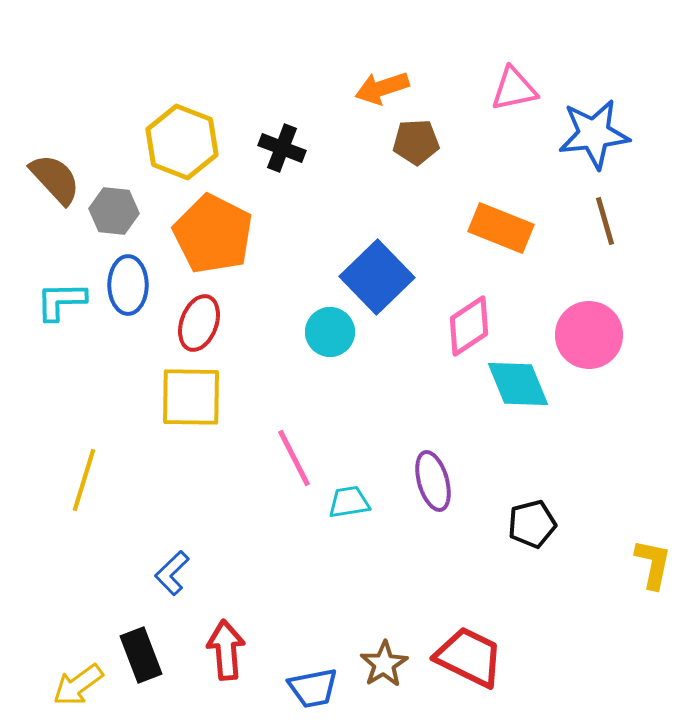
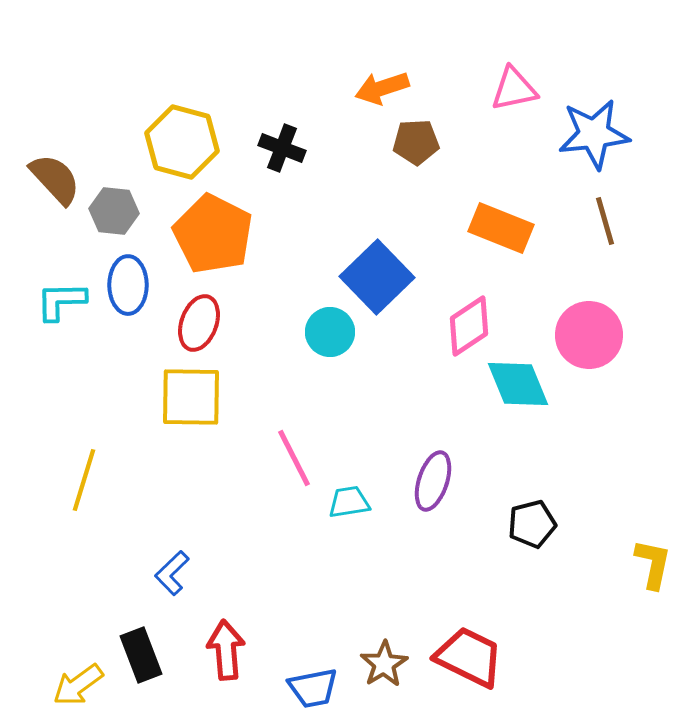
yellow hexagon: rotated 6 degrees counterclockwise
purple ellipse: rotated 34 degrees clockwise
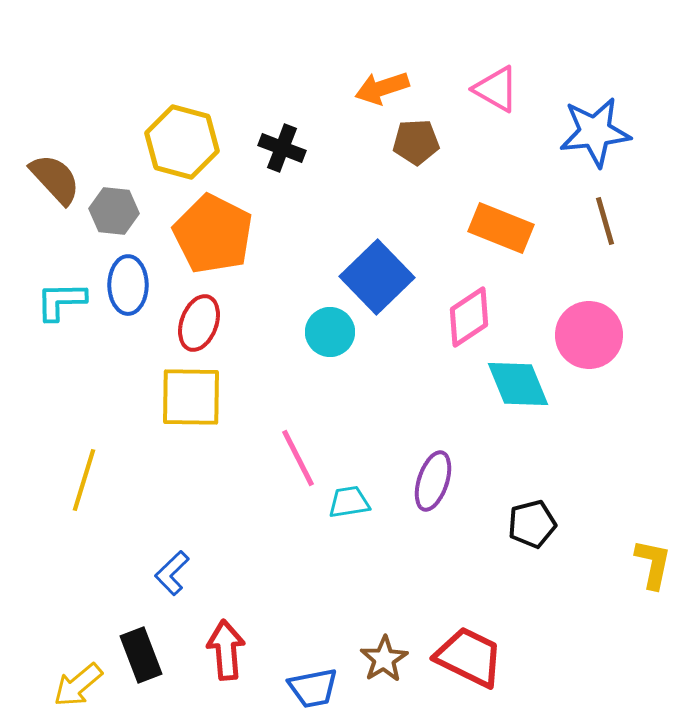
pink triangle: moved 18 px left; rotated 42 degrees clockwise
blue star: moved 1 px right, 2 px up
pink diamond: moved 9 px up
pink line: moved 4 px right
brown star: moved 5 px up
yellow arrow: rotated 4 degrees counterclockwise
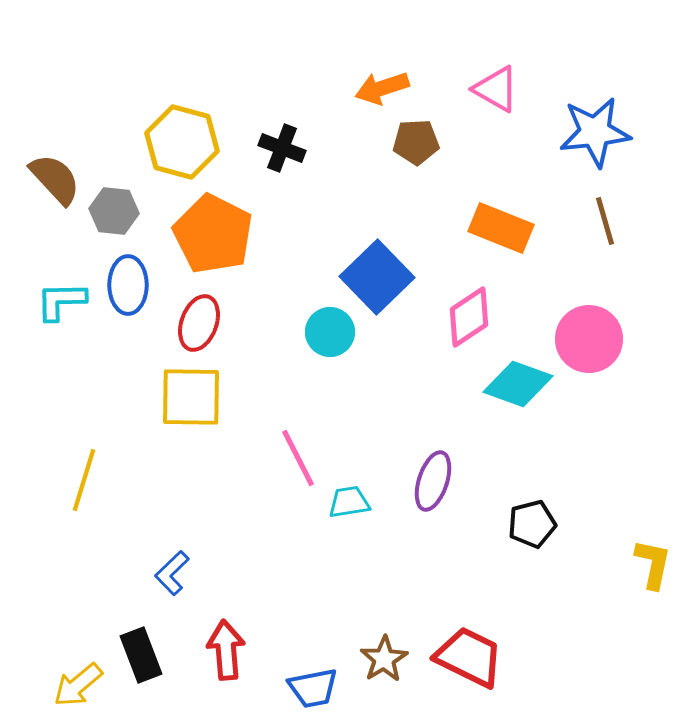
pink circle: moved 4 px down
cyan diamond: rotated 48 degrees counterclockwise
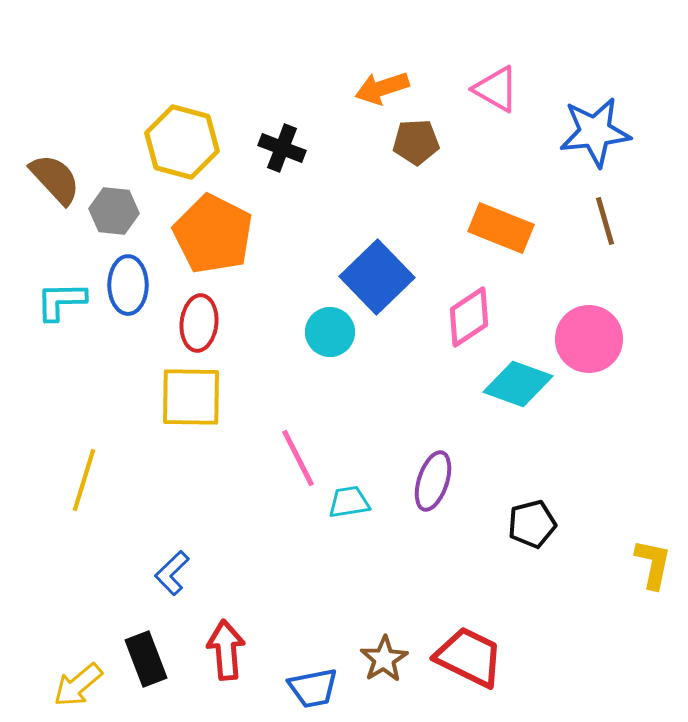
red ellipse: rotated 14 degrees counterclockwise
black rectangle: moved 5 px right, 4 px down
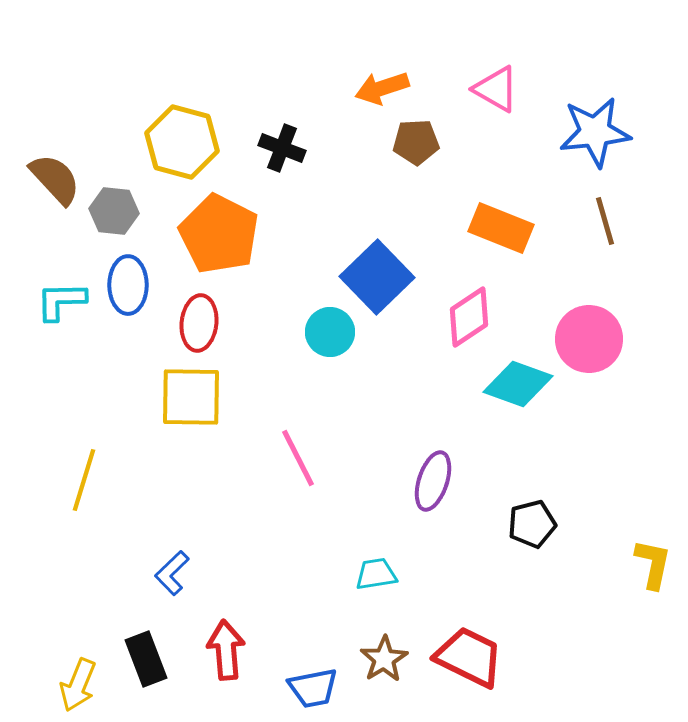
orange pentagon: moved 6 px right
cyan trapezoid: moved 27 px right, 72 px down
yellow arrow: rotated 28 degrees counterclockwise
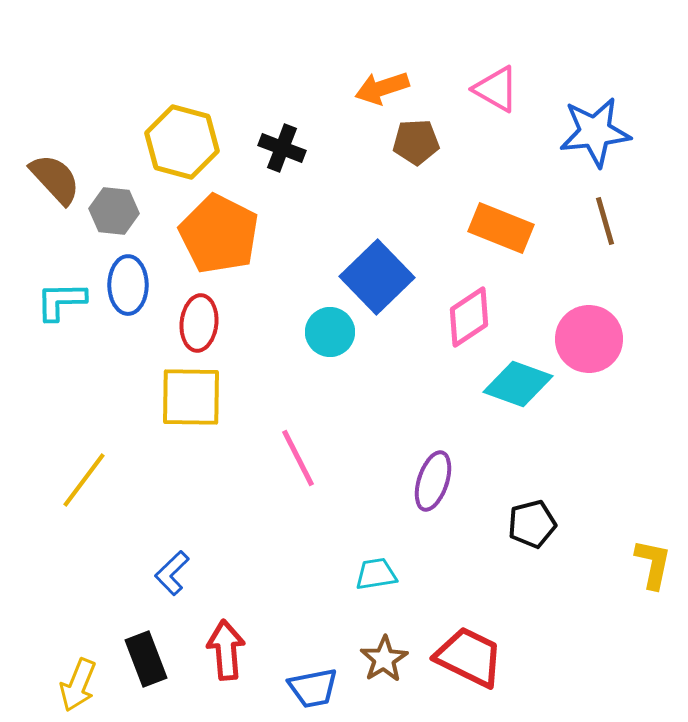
yellow line: rotated 20 degrees clockwise
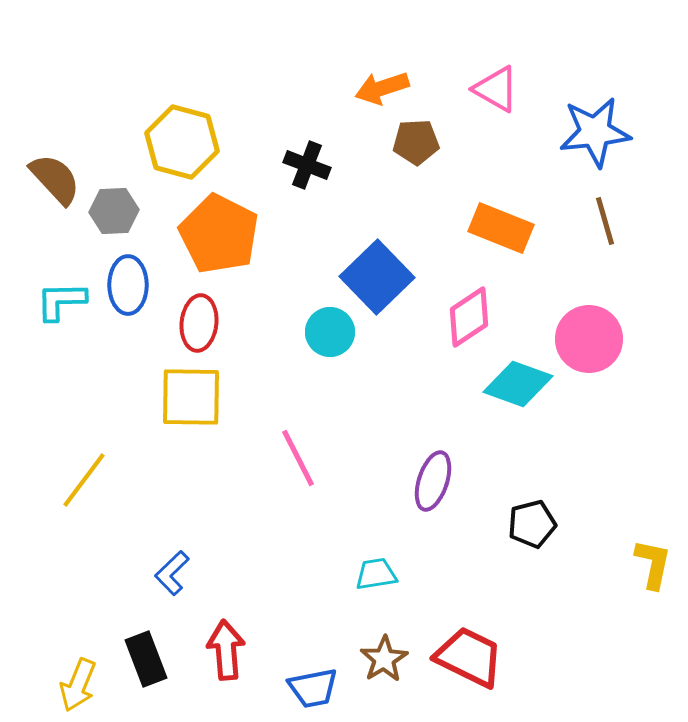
black cross: moved 25 px right, 17 px down
gray hexagon: rotated 9 degrees counterclockwise
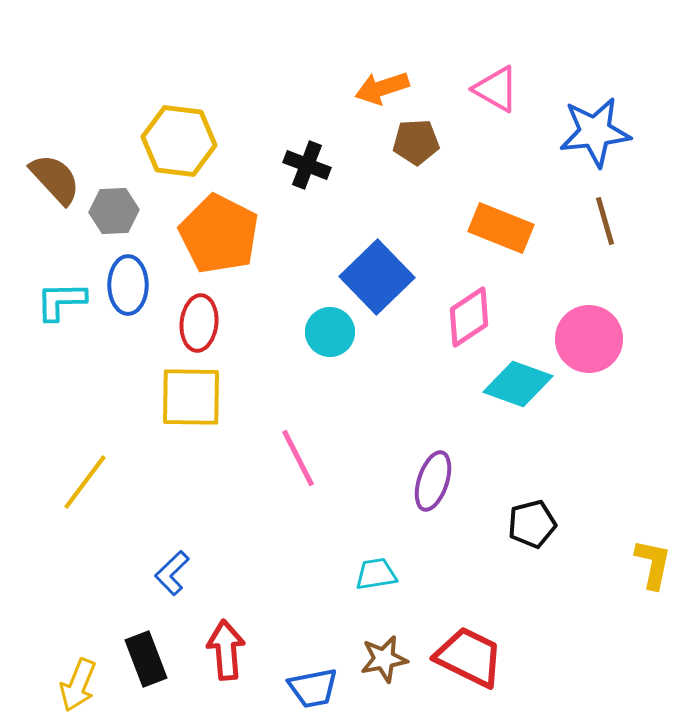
yellow hexagon: moved 3 px left, 1 px up; rotated 8 degrees counterclockwise
yellow line: moved 1 px right, 2 px down
brown star: rotated 21 degrees clockwise
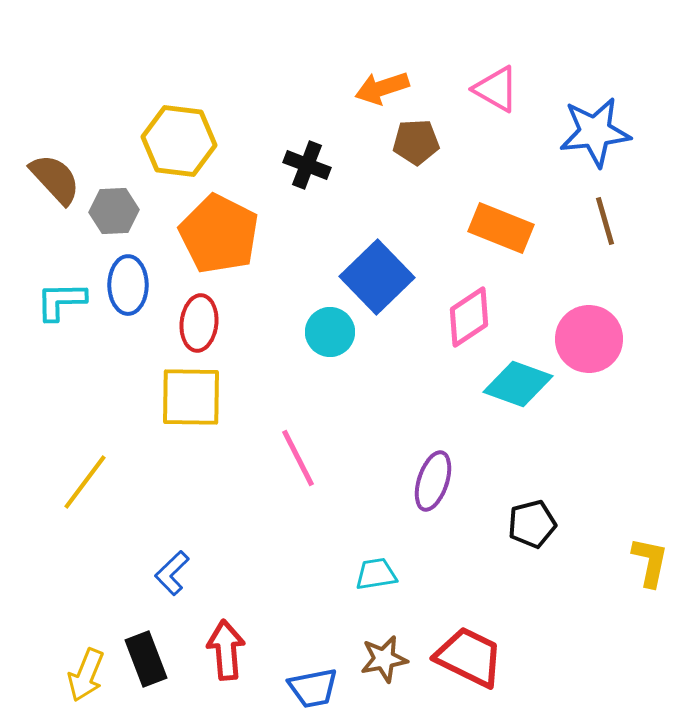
yellow L-shape: moved 3 px left, 2 px up
yellow arrow: moved 8 px right, 10 px up
